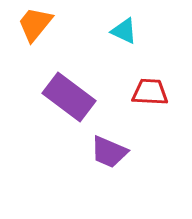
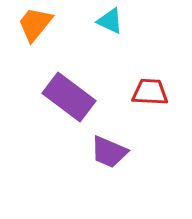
cyan triangle: moved 14 px left, 10 px up
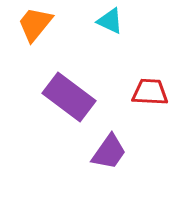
purple trapezoid: rotated 78 degrees counterclockwise
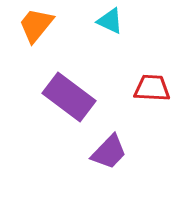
orange trapezoid: moved 1 px right, 1 px down
red trapezoid: moved 2 px right, 4 px up
purple trapezoid: rotated 9 degrees clockwise
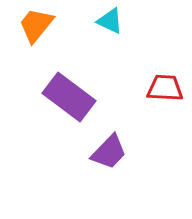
red trapezoid: moved 13 px right
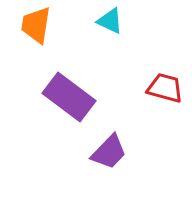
orange trapezoid: rotated 30 degrees counterclockwise
red trapezoid: rotated 12 degrees clockwise
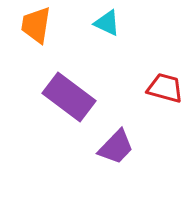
cyan triangle: moved 3 px left, 2 px down
purple trapezoid: moved 7 px right, 5 px up
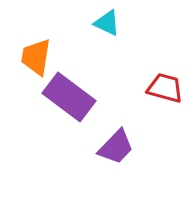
orange trapezoid: moved 32 px down
